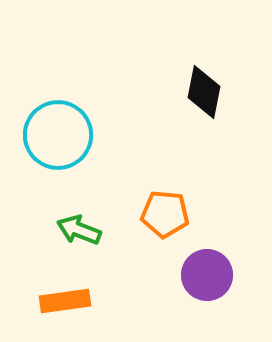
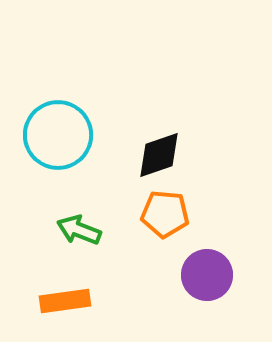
black diamond: moved 45 px left, 63 px down; rotated 60 degrees clockwise
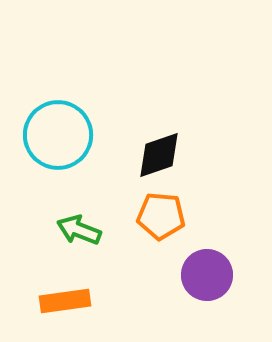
orange pentagon: moved 4 px left, 2 px down
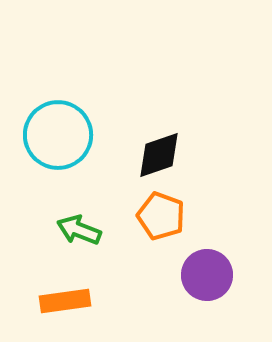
orange pentagon: rotated 15 degrees clockwise
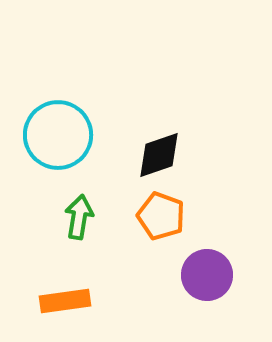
green arrow: moved 13 px up; rotated 78 degrees clockwise
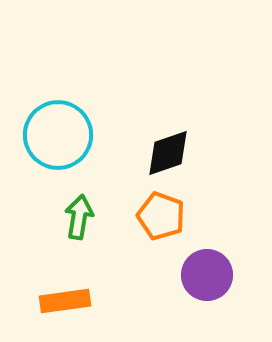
black diamond: moved 9 px right, 2 px up
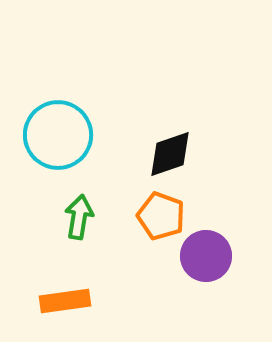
black diamond: moved 2 px right, 1 px down
purple circle: moved 1 px left, 19 px up
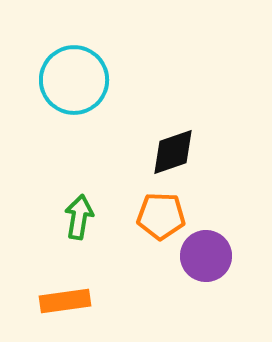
cyan circle: moved 16 px right, 55 px up
black diamond: moved 3 px right, 2 px up
orange pentagon: rotated 18 degrees counterclockwise
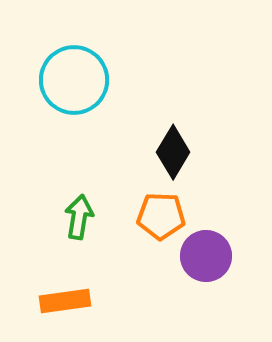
black diamond: rotated 40 degrees counterclockwise
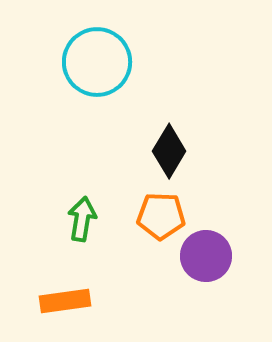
cyan circle: moved 23 px right, 18 px up
black diamond: moved 4 px left, 1 px up
green arrow: moved 3 px right, 2 px down
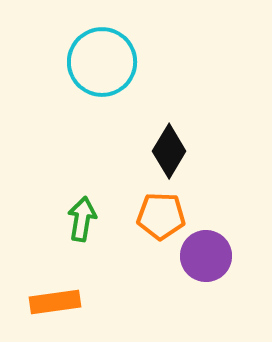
cyan circle: moved 5 px right
orange rectangle: moved 10 px left, 1 px down
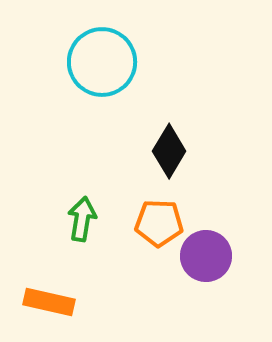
orange pentagon: moved 2 px left, 7 px down
orange rectangle: moved 6 px left; rotated 21 degrees clockwise
